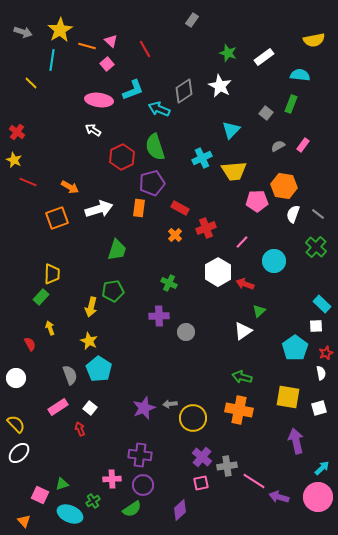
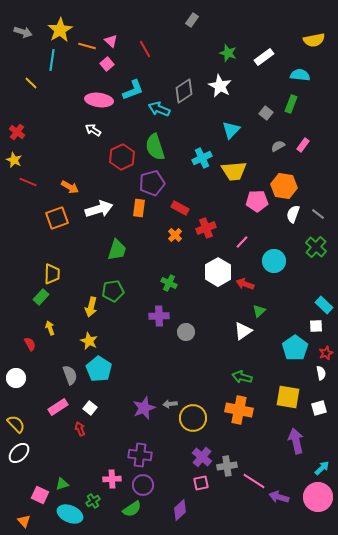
cyan rectangle at (322, 304): moved 2 px right, 1 px down
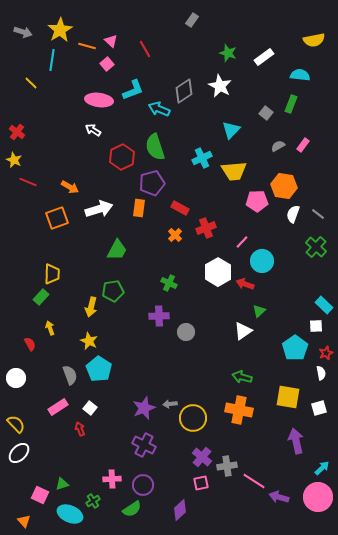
green trapezoid at (117, 250): rotated 10 degrees clockwise
cyan circle at (274, 261): moved 12 px left
purple cross at (140, 455): moved 4 px right, 10 px up; rotated 20 degrees clockwise
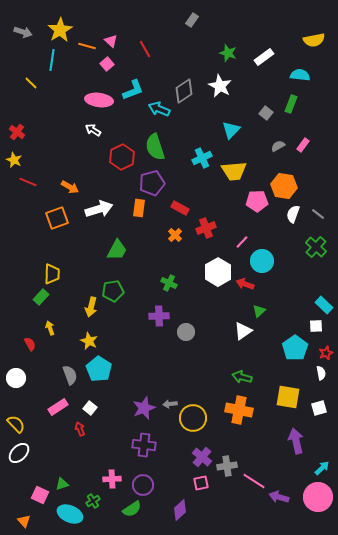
purple cross at (144, 445): rotated 20 degrees counterclockwise
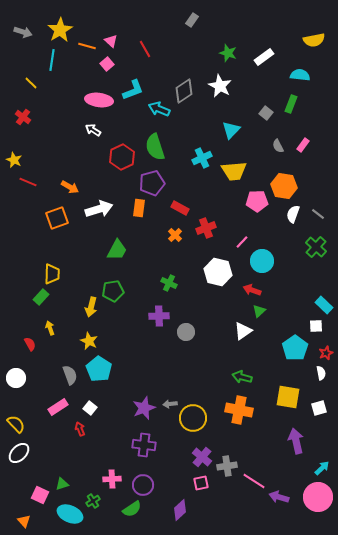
red cross at (17, 132): moved 6 px right, 15 px up
gray semicircle at (278, 146): rotated 88 degrees counterclockwise
white hexagon at (218, 272): rotated 16 degrees counterclockwise
red arrow at (245, 284): moved 7 px right, 6 px down
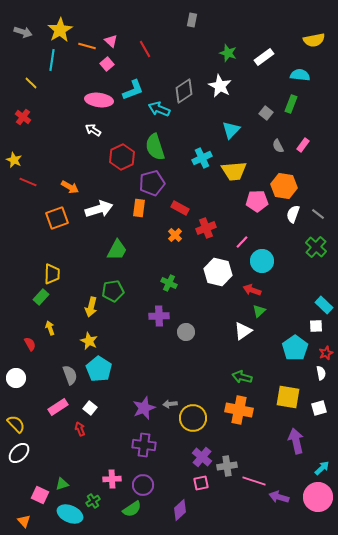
gray rectangle at (192, 20): rotated 24 degrees counterclockwise
pink line at (254, 481): rotated 15 degrees counterclockwise
